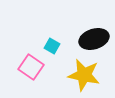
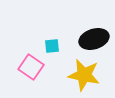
cyan square: rotated 35 degrees counterclockwise
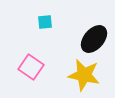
black ellipse: rotated 32 degrees counterclockwise
cyan square: moved 7 px left, 24 px up
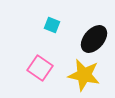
cyan square: moved 7 px right, 3 px down; rotated 28 degrees clockwise
pink square: moved 9 px right, 1 px down
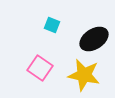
black ellipse: rotated 16 degrees clockwise
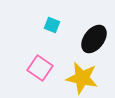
black ellipse: rotated 20 degrees counterclockwise
yellow star: moved 2 px left, 3 px down
